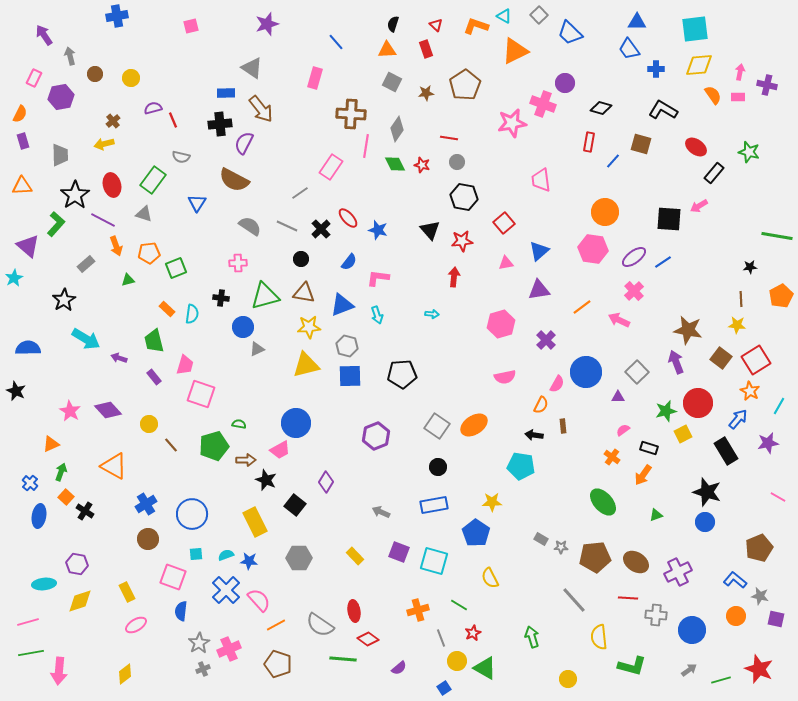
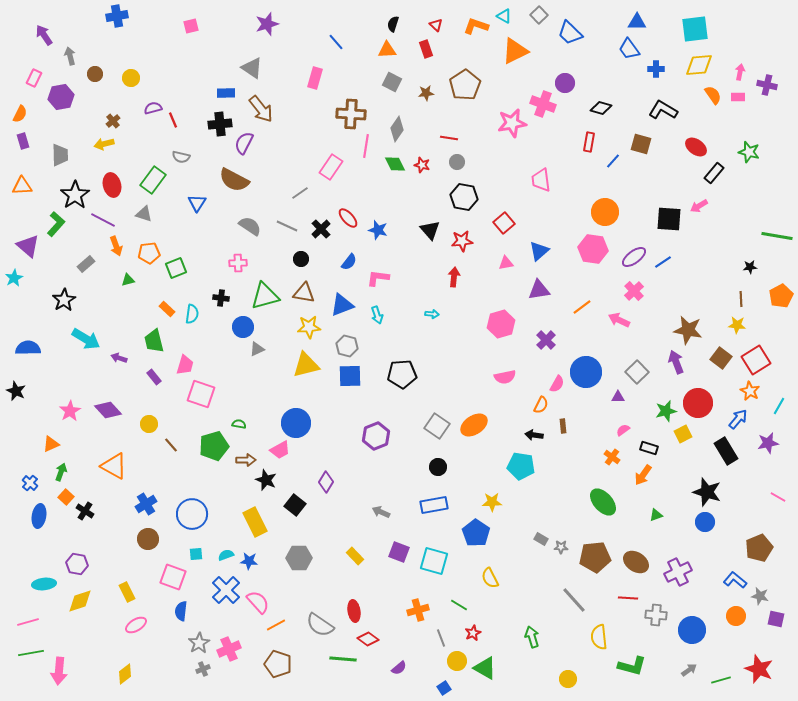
pink star at (70, 411): rotated 10 degrees clockwise
pink semicircle at (259, 600): moved 1 px left, 2 px down
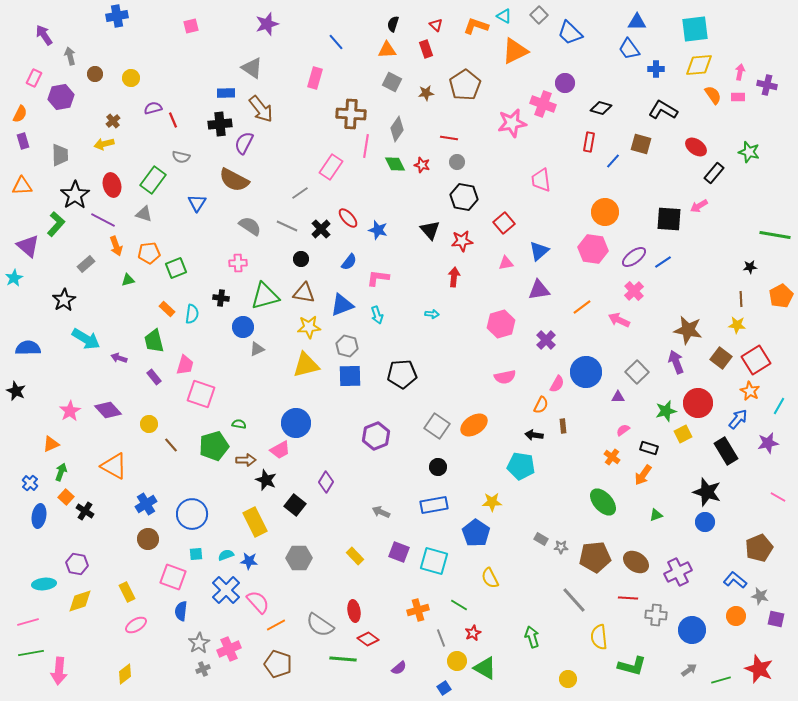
green line at (777, 236): moved 2 px left, 1 px up
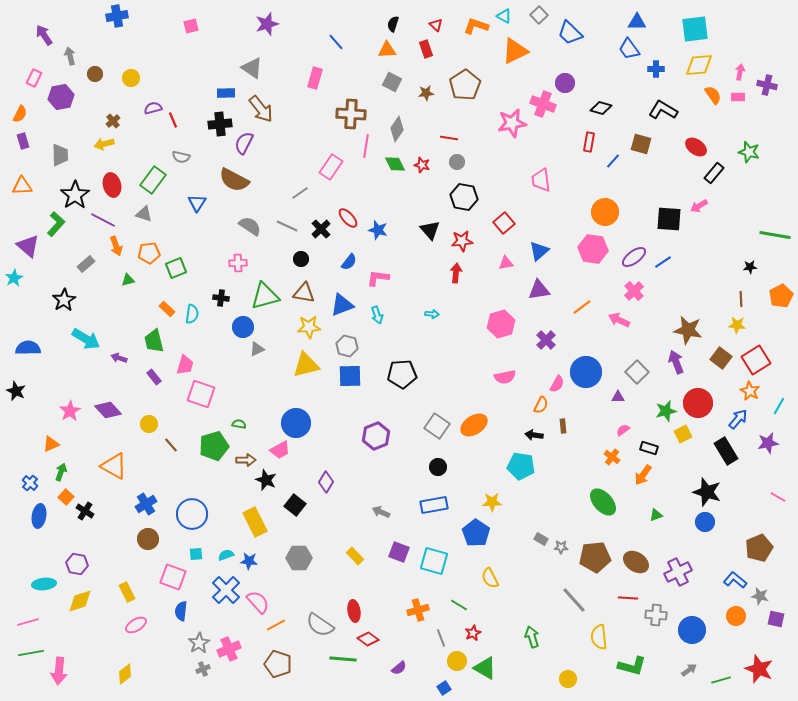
red arrow at (454, 277): moved 2 px right, 4 px up
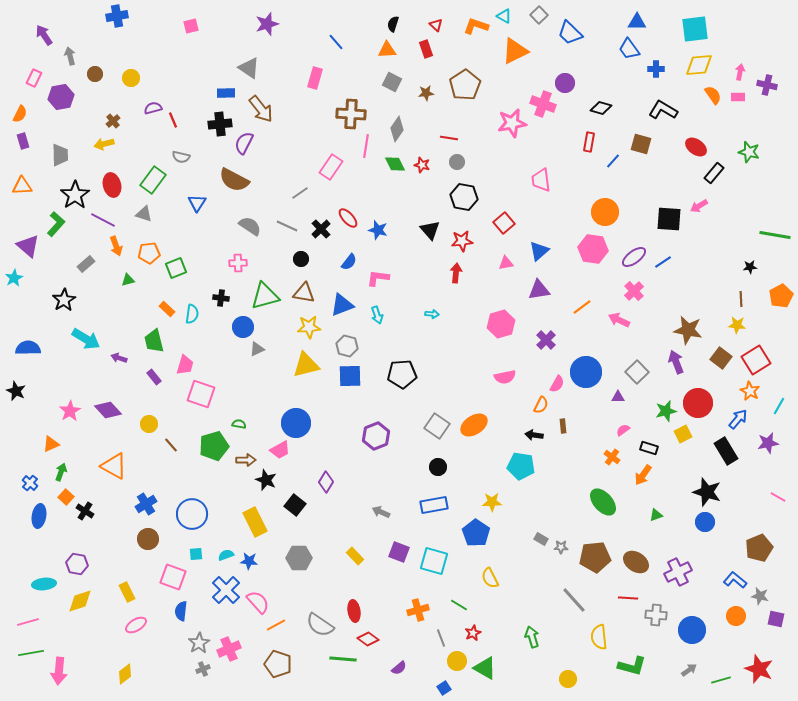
gray triangle at (252, 68): moved 3 px left
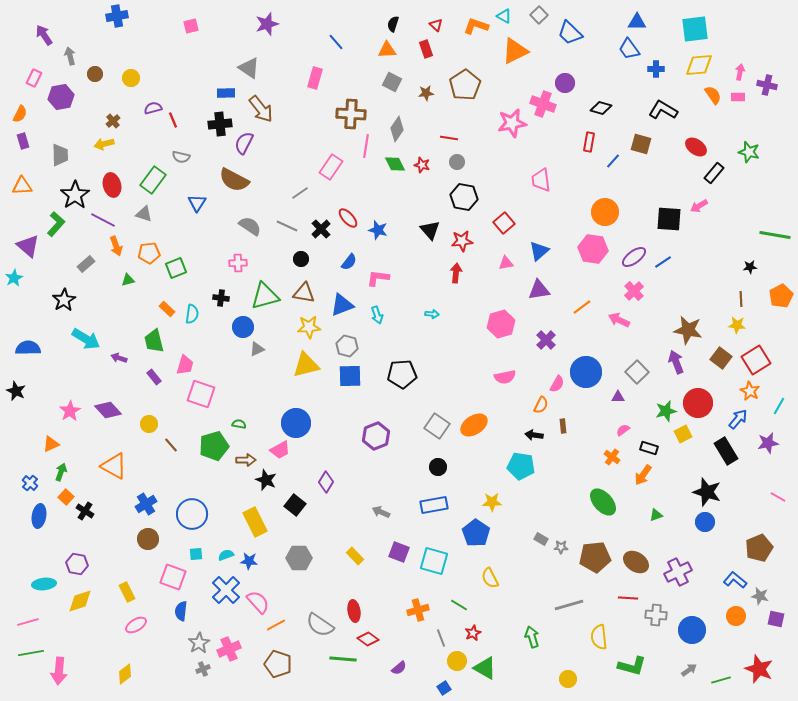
gray line at (574, 600): moved 5 px left, 5 px down; rotated 64 degrees counterclockwise
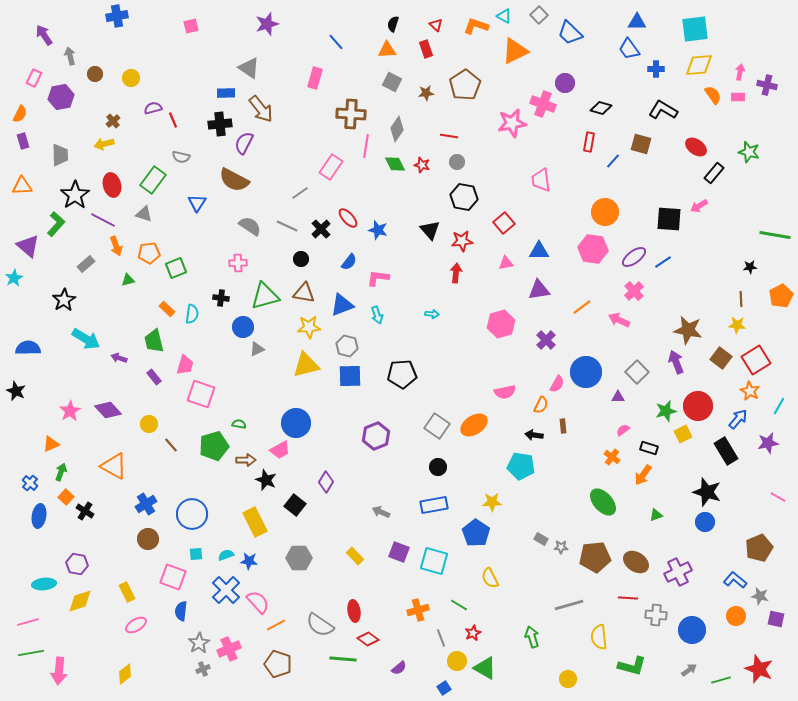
red line at (449, 138): moved 2 px up
blue triangle at (539, 251): rotated 40 degrees clockwise
pink semicircle at (505, 377): moved 15 px down
red circle at (698, 403): moved 3 px down
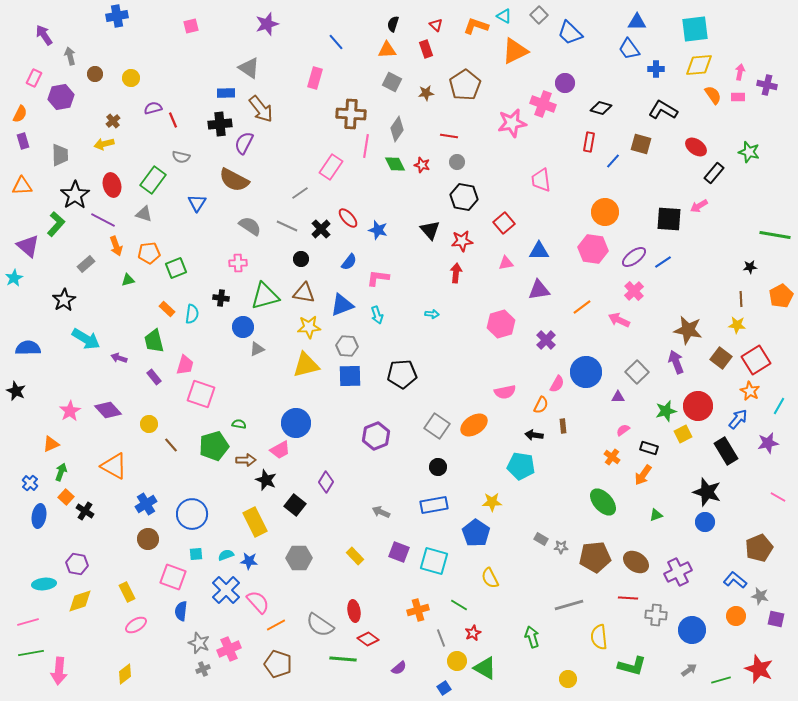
gray hexagon at (347, 346): rotated 10 degrees counterclockwise
gray star at (199, 643): rotated 20 degrees counterclockwise
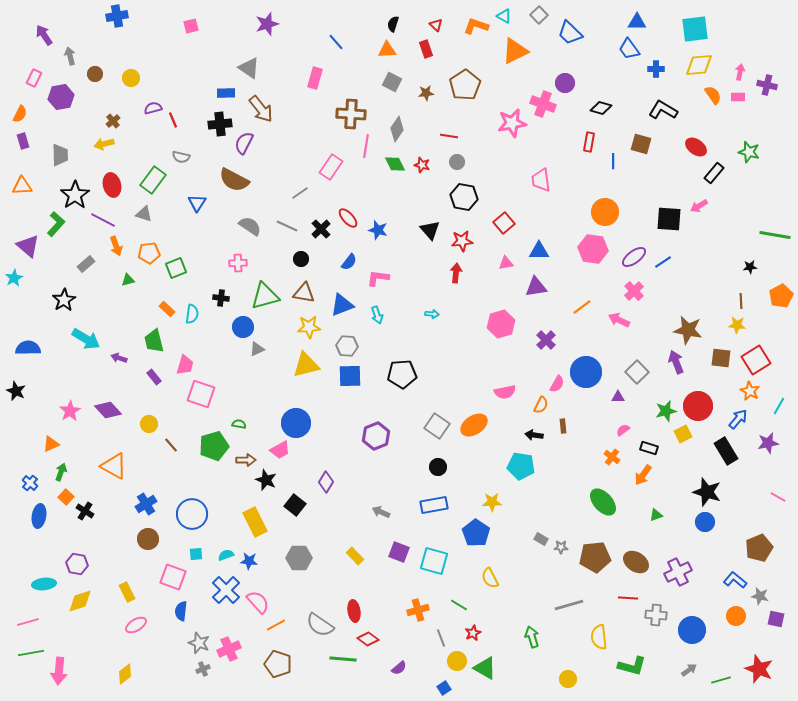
blue line at (613, 161): rotated 42 degrees counterclockwise
purple triangle at (539, 290): moved 3 px left, 3 px up
brown line at (741, 299): moved 2 px down
brown square at (721, 358): rotated 30 degrees counterclockwise
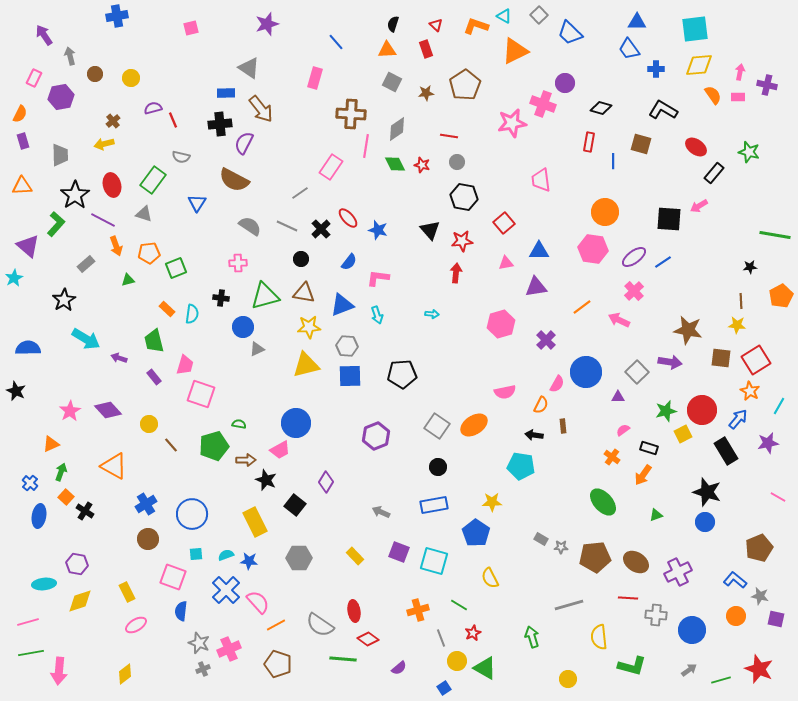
pink square at (191, 26): moved 2 px down
gray diamond at (397, 129): rotated 20 degrees clockwise
purple arrow at (676, 362): moved 6 px left; rotated 120 degrees clockwise
red circle at (698, 406): moved 4 px right, 4 px down
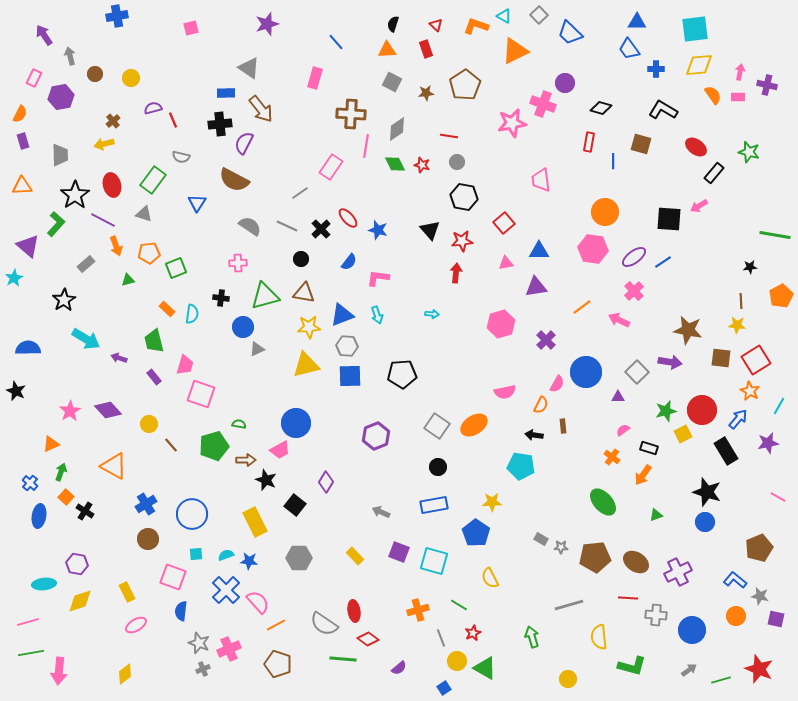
blue triangle at (342, 305): moved 10 px down
gray semicircle at (320, 625): moved 4 px right, 1 px up
